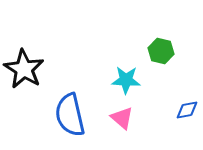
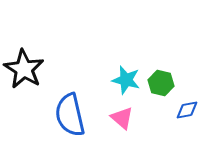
green hexagon: moved 32 px down
cyan star: rotated 12 degrees clockwise
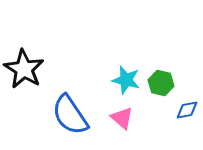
blue semicircle: rotated 21 degrees counterclockwise
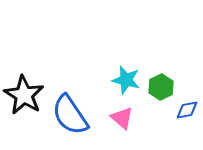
black star: moved 26 px down
green hexagon: moved 4 px down; rotated 20 degrees clockwise
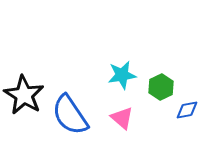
cyan star: moved 4 px left, 5 px up; rotated 24 degrees counterclockwise
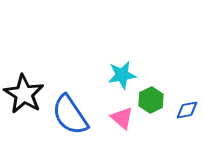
green hexagon: moved 10 px left, 13 px down
black star: moved 1 px up
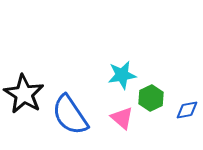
green hexagon: moved 2 px up
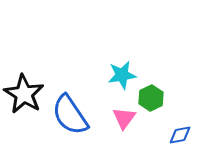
blue diamond: moved 7 px left, 25 px down
pink triangle: moved 2 px right; rotated 25 degrees clockwise
